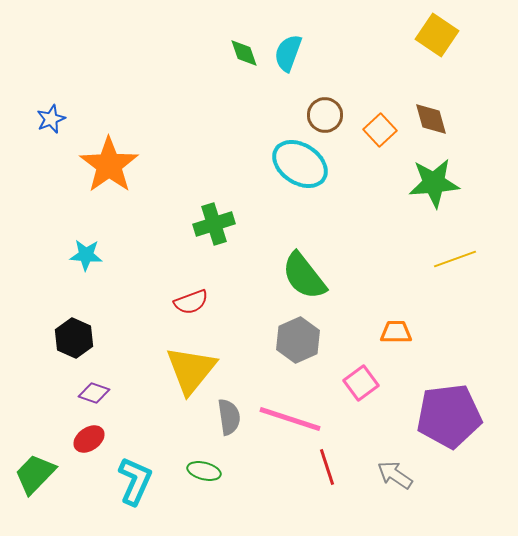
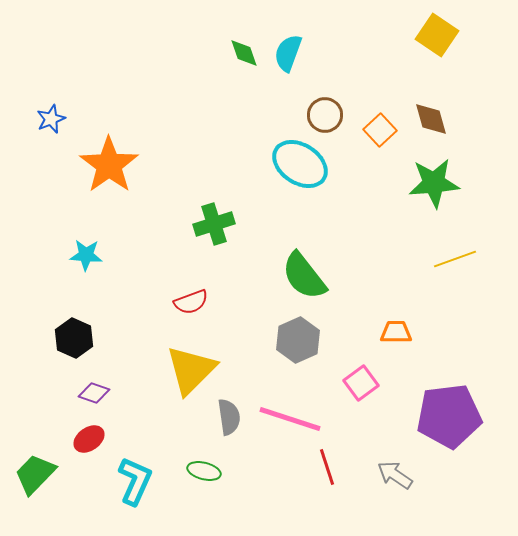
yellow triangle: rotated 6 degrees clockwise
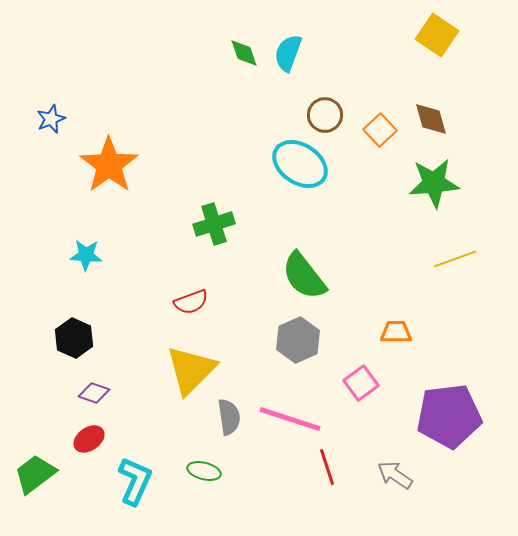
green trapezoid: rotated 9 degrees clockwise
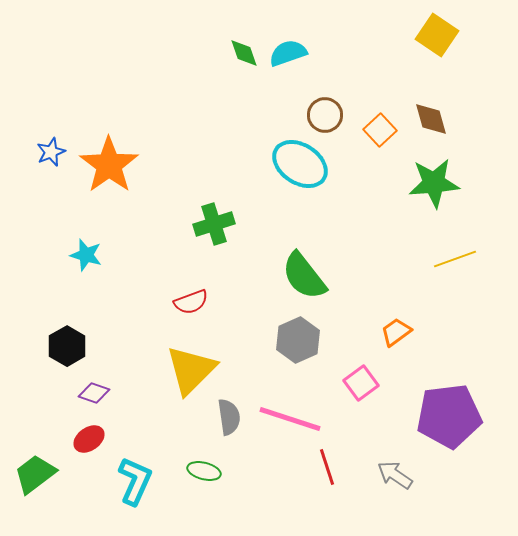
cyan semicircle: rotated 51 degrees clockwise
blue star: moved 33 px down
cyan star: rotated 12 degrees clockwise
orange trapezoid: rotated 36 degrees counterclockwise
black hexagon: moved 7 px left, 8 px down; rotated 6 degrees clockwise
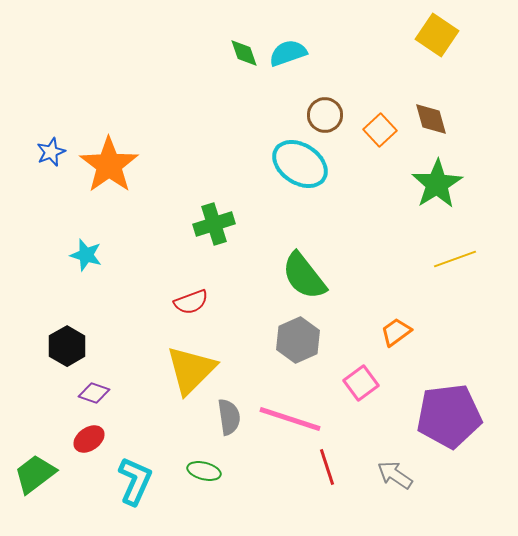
green star: moved 3 px right, 1 px down; rotated 27 degrees counterclockwise
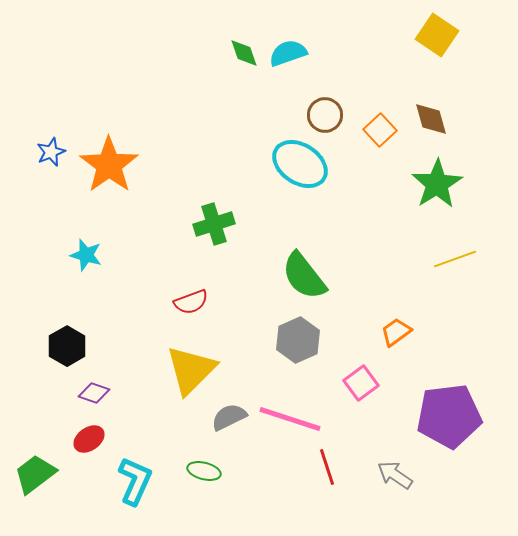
gray semicircle: rotated 108 degrees counterclockwise
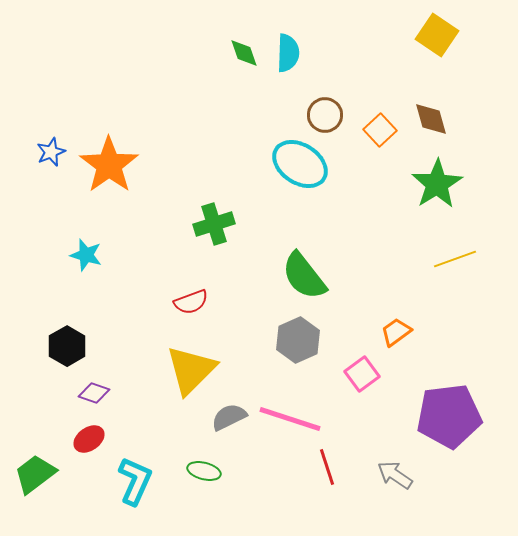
cyan semicircle: rotated 111 degrees clockwise
pink square: moved 1 px right, 9 px up
